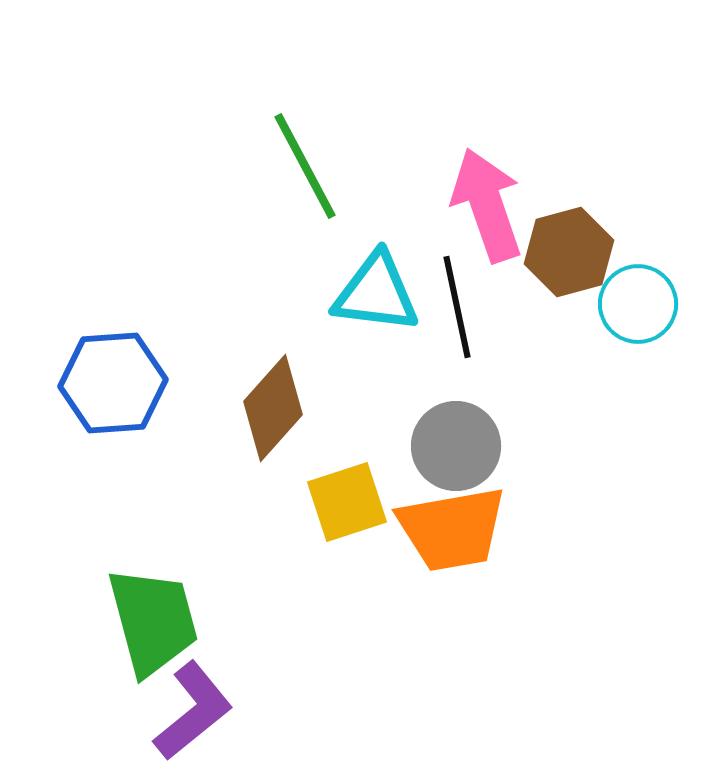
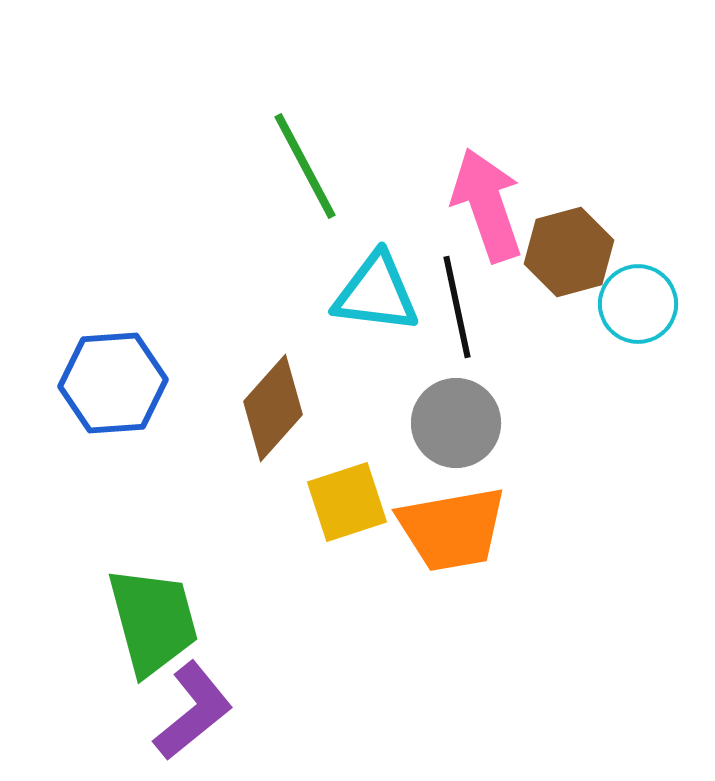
gray circle: moved 23 px up
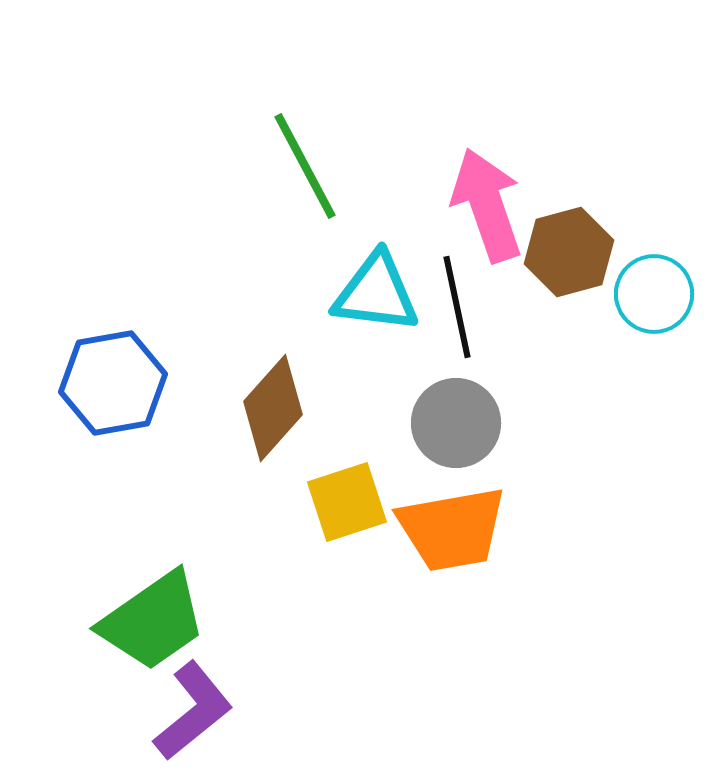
cyan circle: moved 16 px right, 10 px up
blue hexagon: rotated 6 degrees counterclockwise
green trapezoid: rotated 70 degrees clockwise
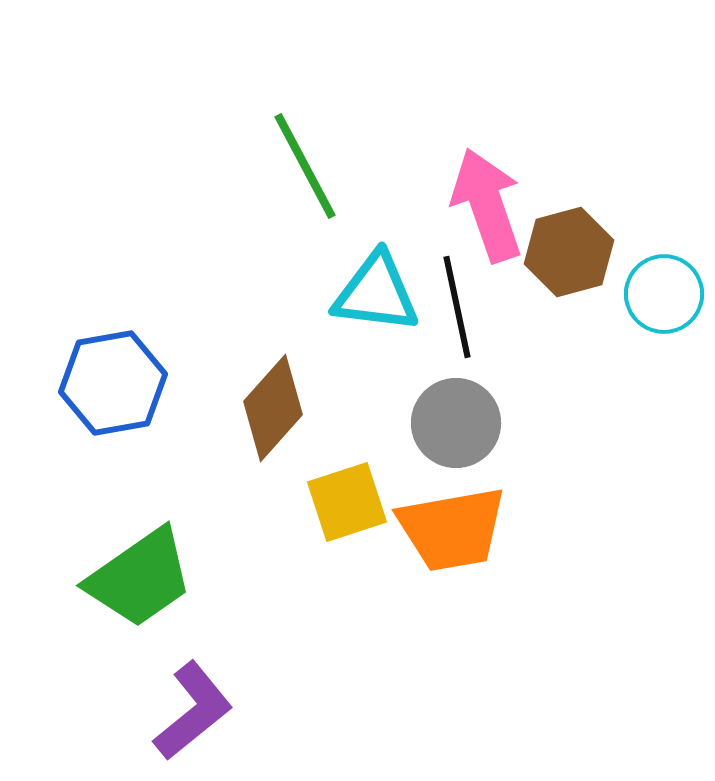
cyan circle: moved 10 px right
green trapezoid: moved 13 px left, 43 px up
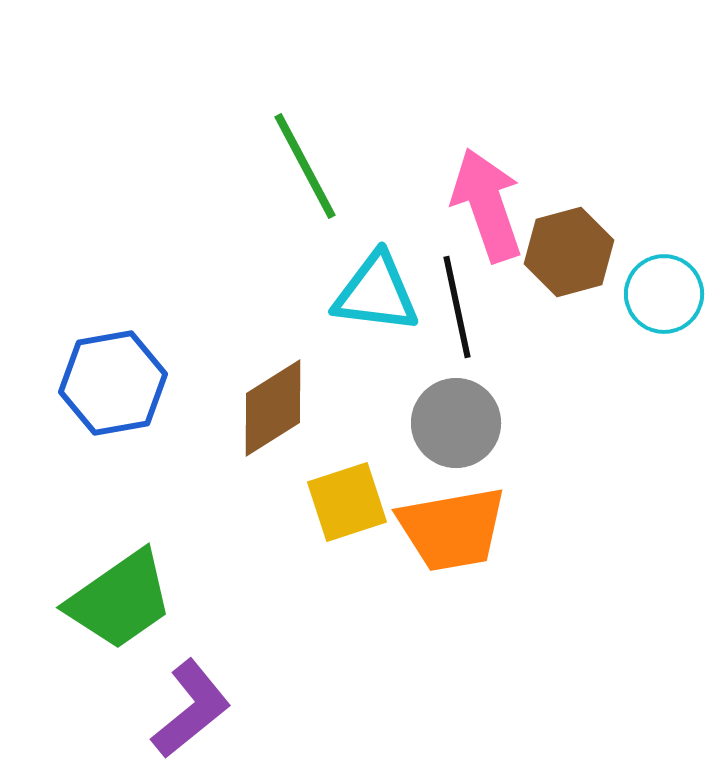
brown diamond: rotated 16 degrees clockwise
green trapezoid: moved 20 px left, 22 px down
purple L-shape: moved 2 px left, 2 px up
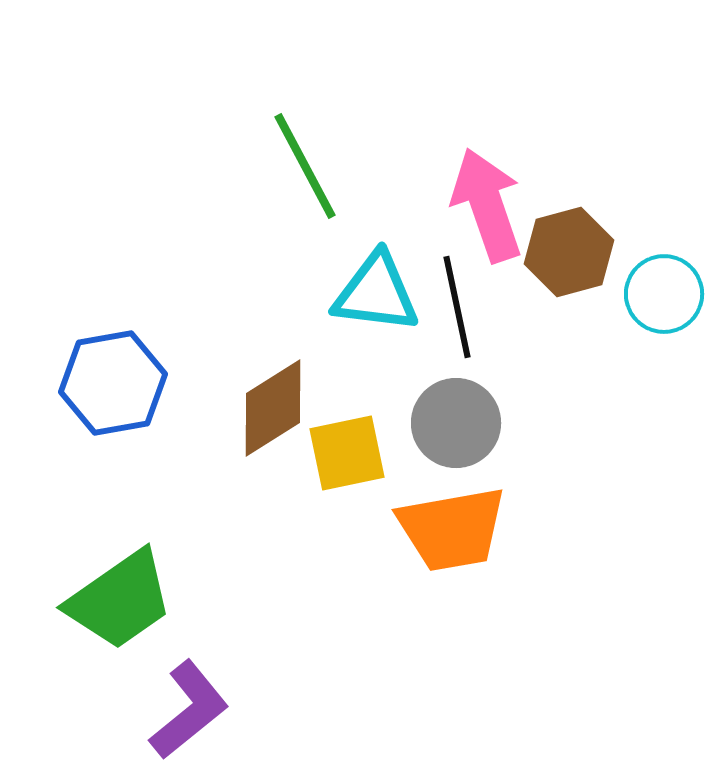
yellow square: moved 49 px up; rotated 6 degrees clockwise
purple L-shape: moved 2 px left, 1 px down
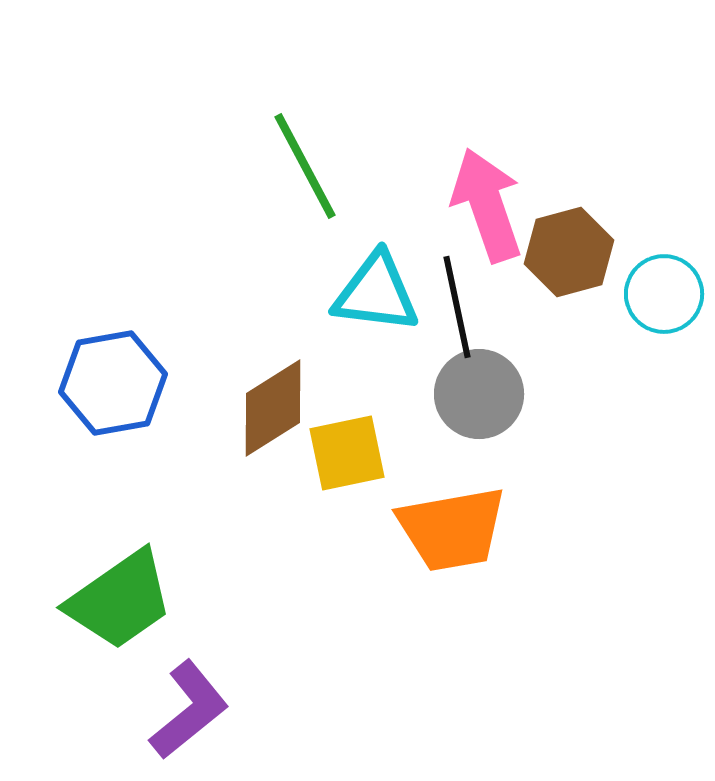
gray circle: moved 23 px right, 29 px up
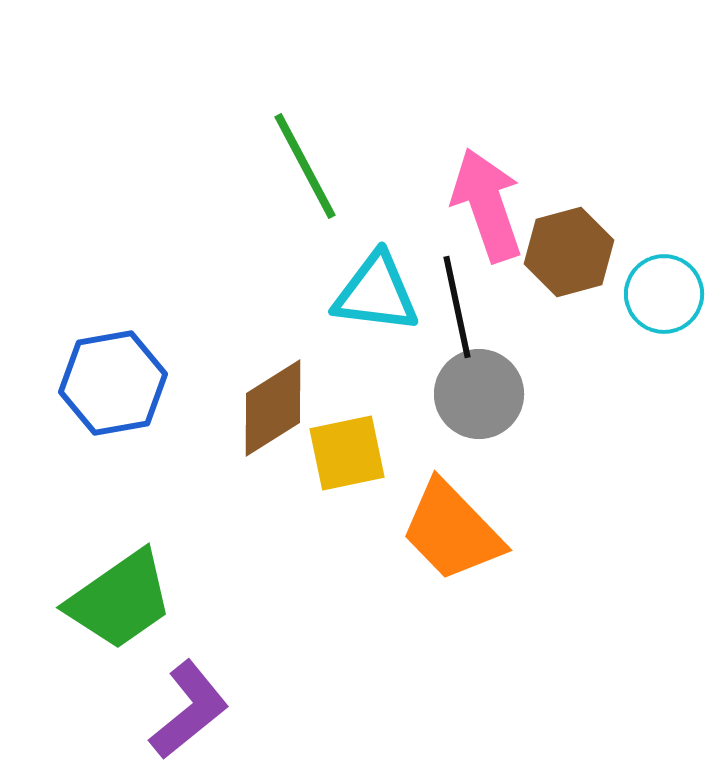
orange trapezoid: moved 2 px down; rotated 56 degrees clockwise
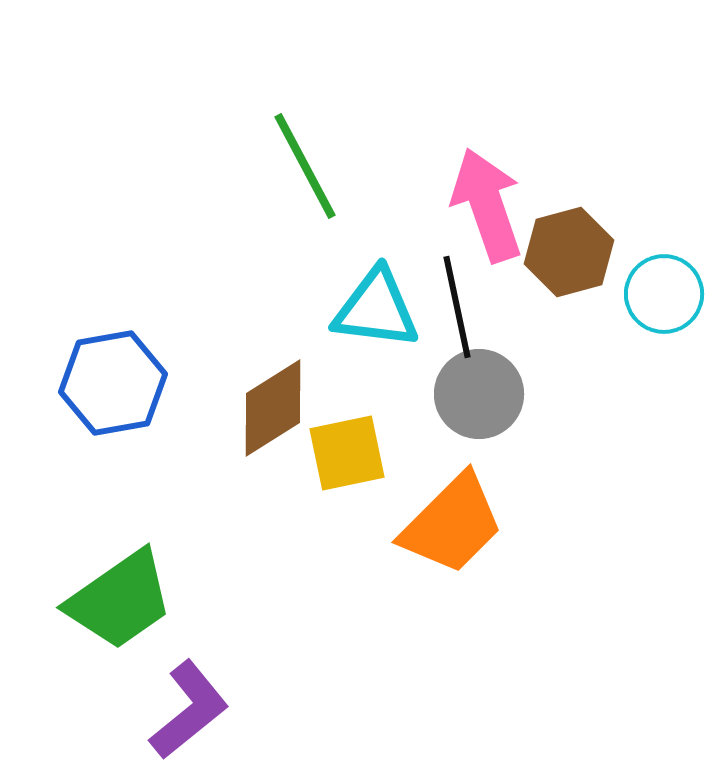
cyan triangle: moved 16 px down
orange trapezoid: moved 7 px up; rotated 91 degrees counterclockwise
